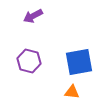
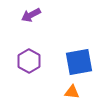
purple arrow: moved 2 px left, 1 px up
purple hexagon: rotated 15 degrees clockwise
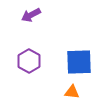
blue square: rotated 8 degrees clockwise
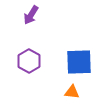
purple arrow: rotated 30 degrees counterclockwise
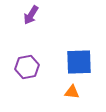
purple hexagon: moved 2 px left, 6 px down; rotated 20 degrees clockwise
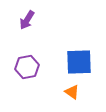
purple arrow: moved 4 px left, 5 px down
orange triangle: rotated 28 degrees clockwise
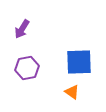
purple arrow: moved 5 px left, 9 px down
purple hexagon: moved 1 px down
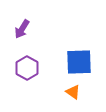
purple hexagon: rotated 20 degrees counterclockwise
orange triangle: moved 1 px right
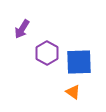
purple hexagon: moved 20 px right, 15 px up
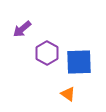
purple arrow: rotated 18 degrees clockwise
orange triangle: moved 5 px left, 2 px down
